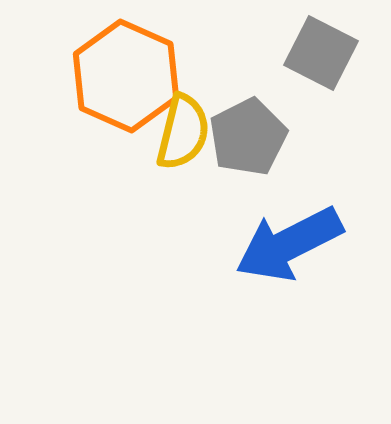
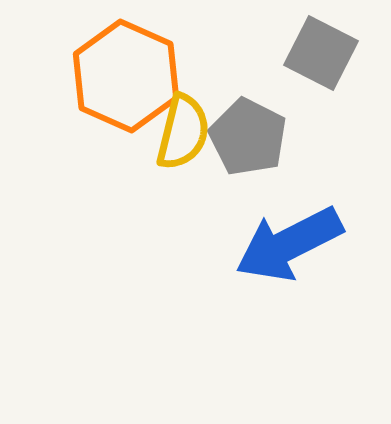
gray pentagon: rotated 18 degrees counterclockwise
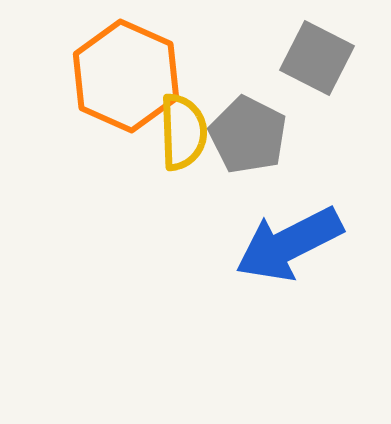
gray square: moved 4 px left, 5 px down
yellow semicircle: rotated 16 degrees counterclockwise
gray pentagon: moved 2 px up
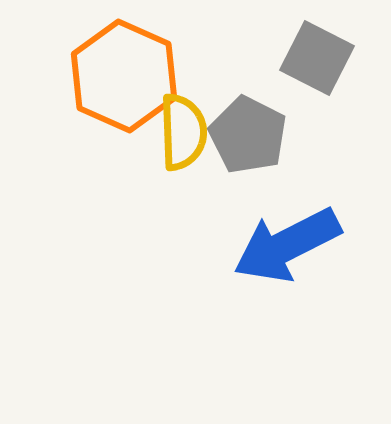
orange hexagon: moved 2 px left
blue arrow: moved 2 px left, 1 px down
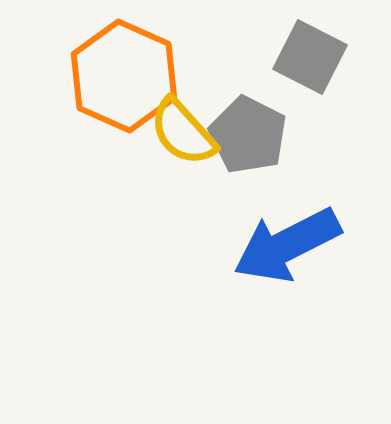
gray square: moved 7 px left, 1 px up
yellow semicircle: rotated 140 degrees clockwise
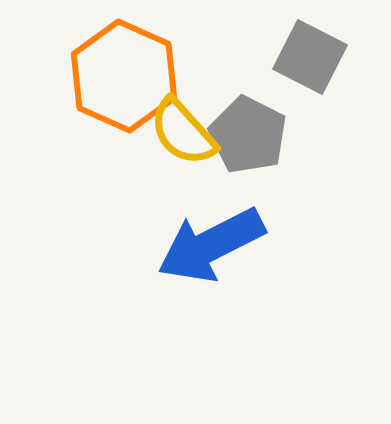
blue arrow: moved 76 px left
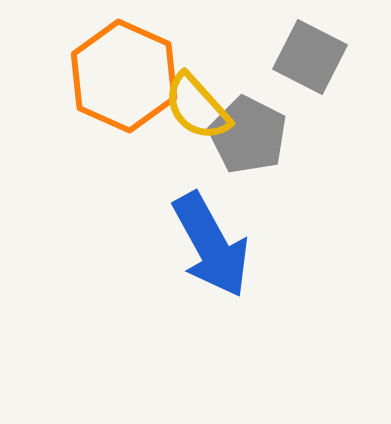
yellow semicircle: moved 14 px right, 25 px up
blue arrow: rotated 92 degrees counterclockwise
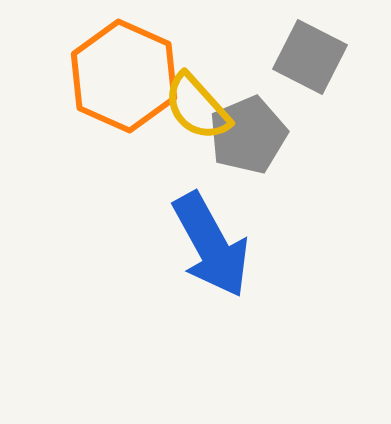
gray pentagon: rotated 22 degrees clockwise
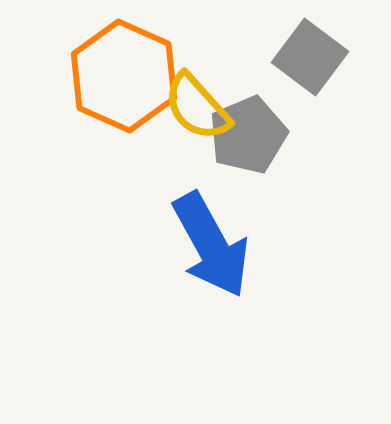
gray square: rotated 10 degrees clockwise
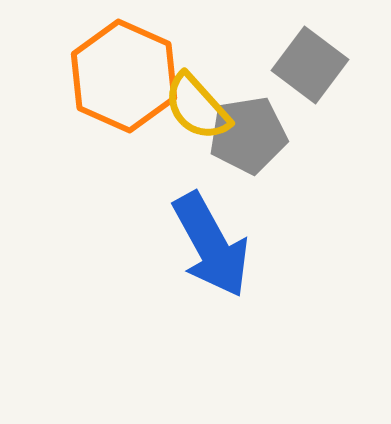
gray square: moved 8 px down
gray pentagon: rotated 14 degrees clockwise
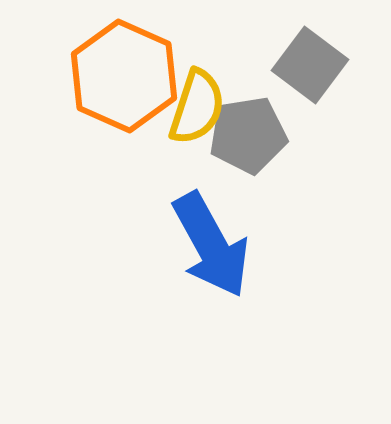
yellow semicircle: rotated 120 degrees counterclockwise
